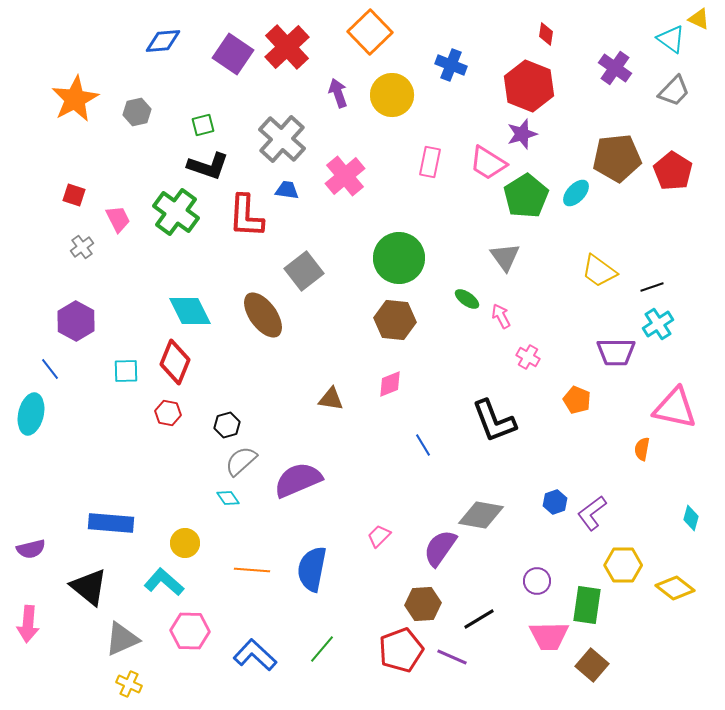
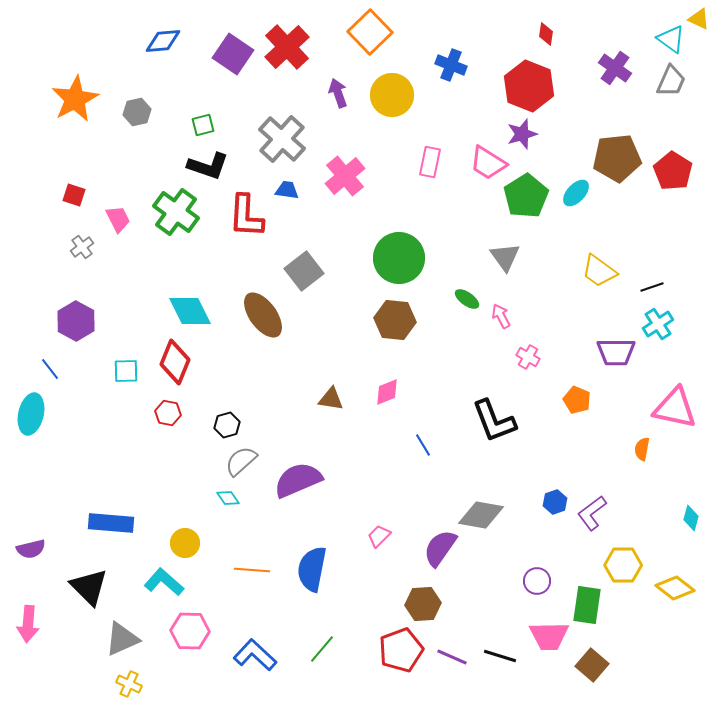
gray trapezoid at (674, 91): moved 3 px left, 10 px up; rotated 20 degrees counterclockwise
pink diamond at (390, 384): moved 3 px left, 8 px down
black triangle at (89, 587): rotated 6 degrees clockwise
black line at (479, 619): moved 21 px right, 37 px down; rotated 48 degrees clockwise
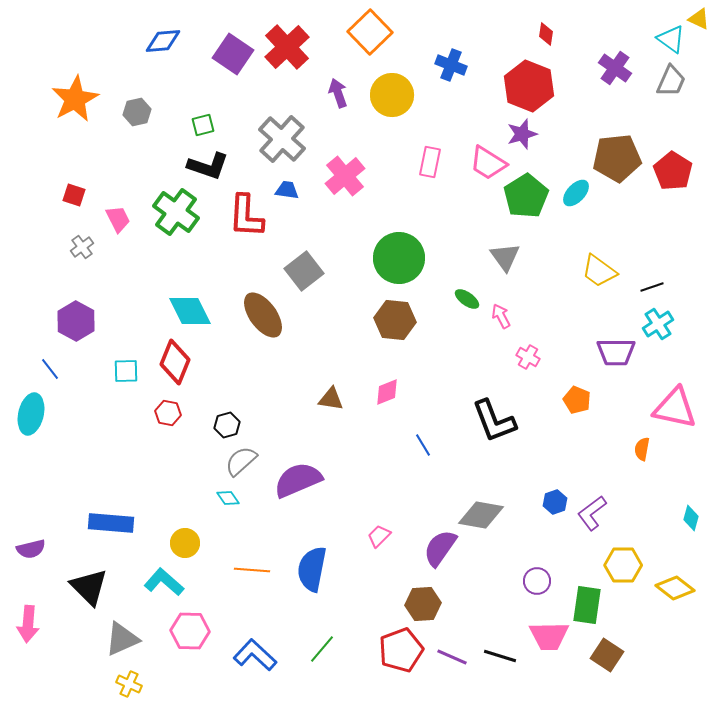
brown square at (592, 665): moved 15 px right, 10 px up; rotated 8 degrees counterclockwise
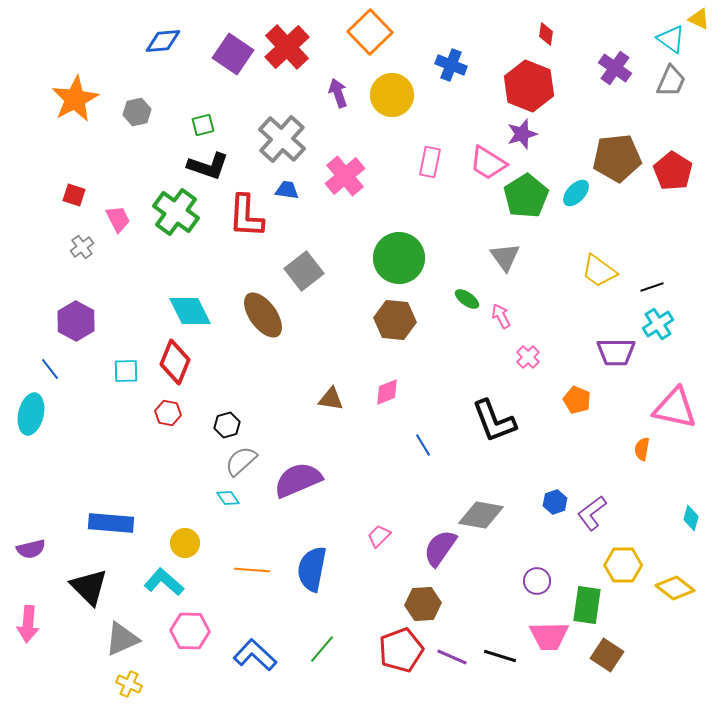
pink cross at (528, 357): rotated 15 degrees clockwise
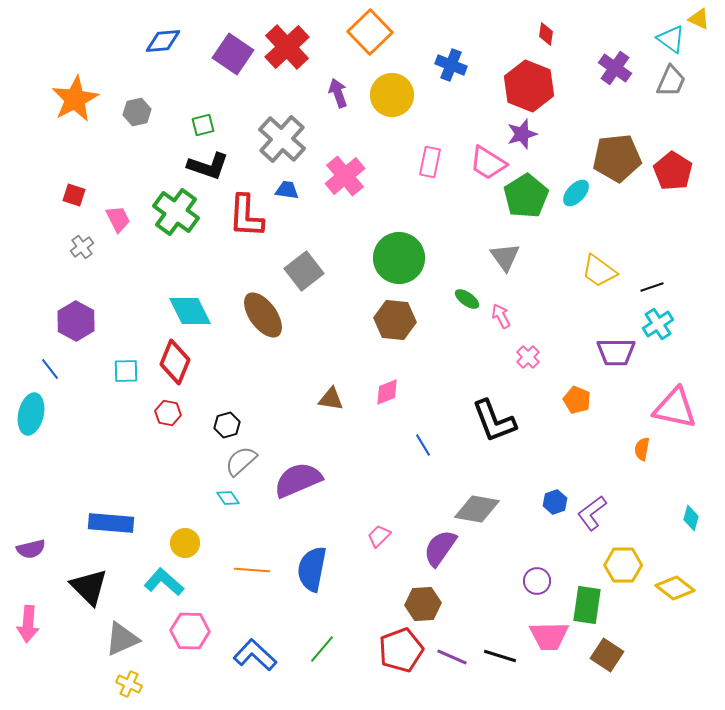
gray diamond at (481, 515): moved 4 px left, 6 px up
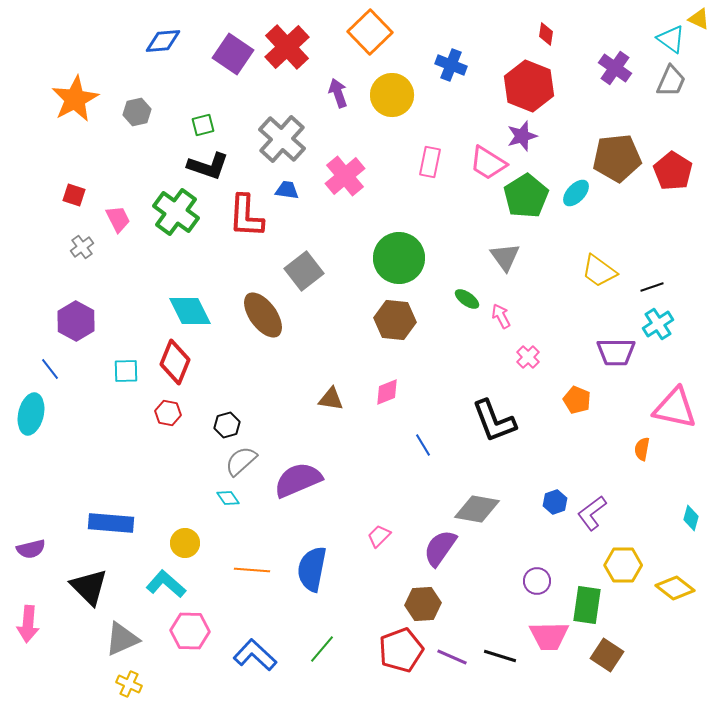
purple star at (522, 134): moved 2 px down
cyan L-shape at (164, 582): moved 2 px right, 2 px down
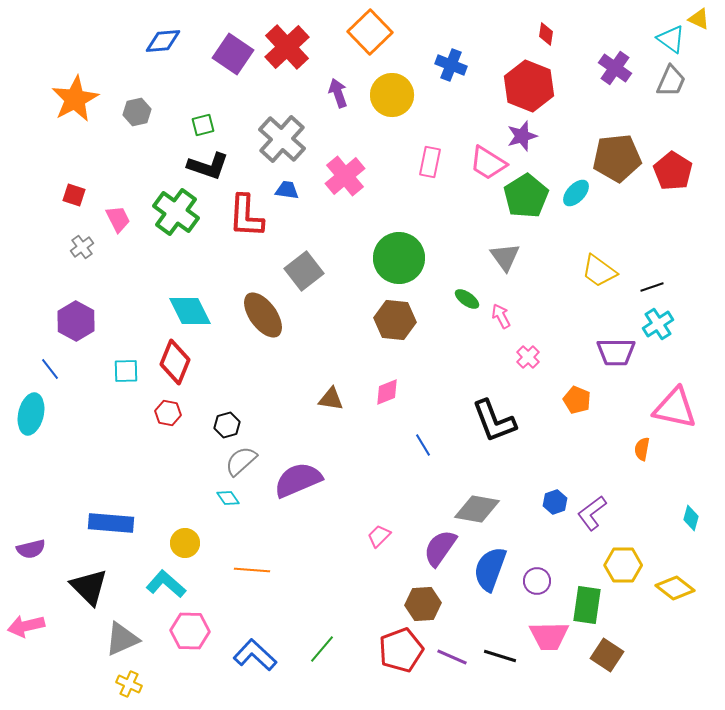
blue semicircle at (312, 569): moved 178 px right; rotated 9 degrees clockwise
pink arrow at (28, 624): moved 2 px left, 2 px down; rotated 72 degrees clockwise
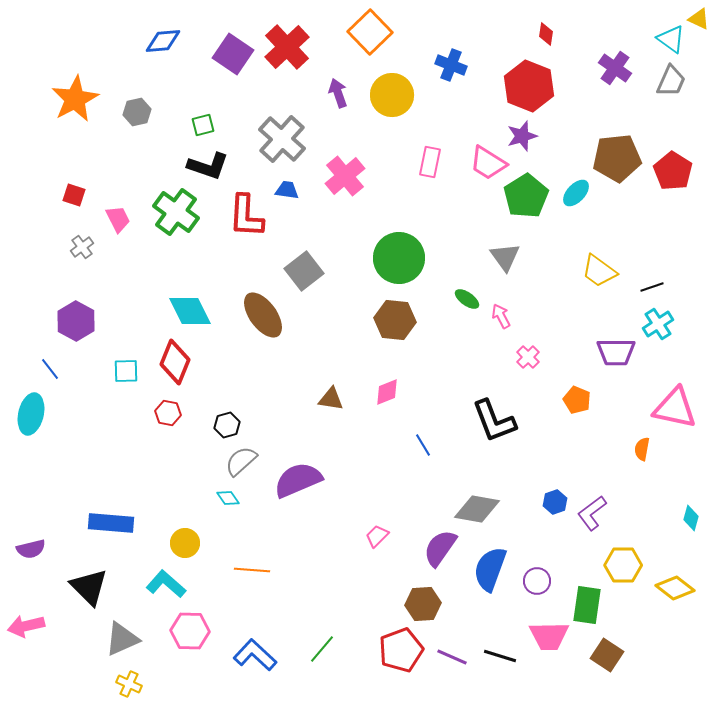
pink trapezoid at (379, 536): moved 2 px left
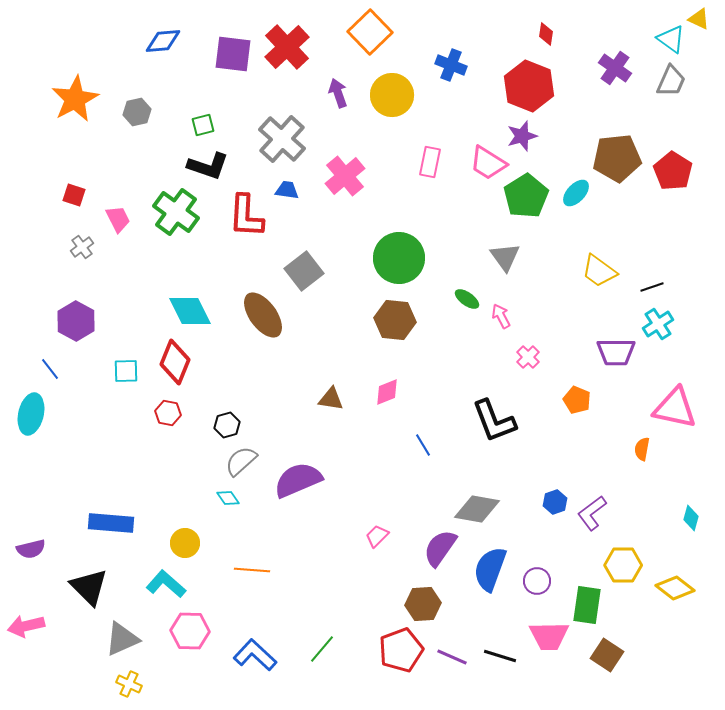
purple square at (233, 54): rotated 27 degrees counterclockwise
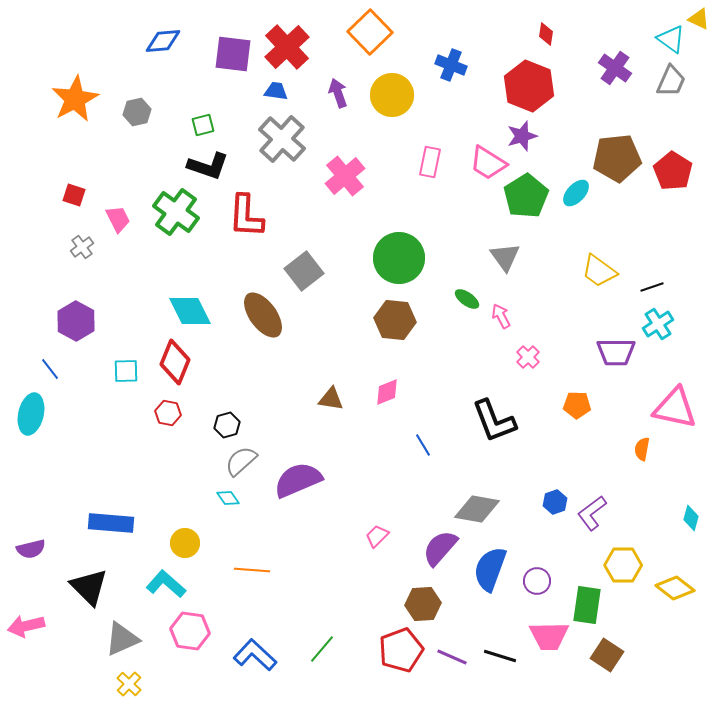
blue trapezoid at (287, 190): moved 11 px left, 99 px up
orange pentagon at (577, 400): moved 5 px down; rotated 20 degrees counterclockwise
purple semicircle at (440, 548): rotated 6 degrees clockwise
pink hexagon at (190, 631): rotated 6 degrees clockwise
yellow cross at (129, 684): rotated 20 degrees clockwise
